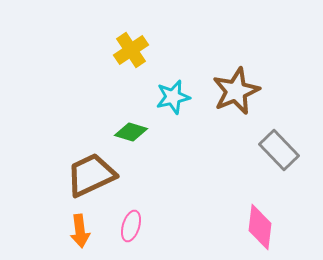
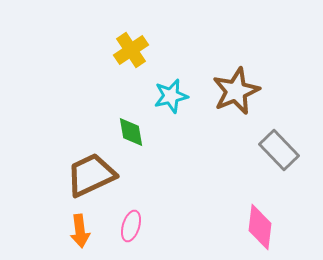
cyan star: moved 2 px left, 1 px up
green diamond: rotated 64 degrees clockwise
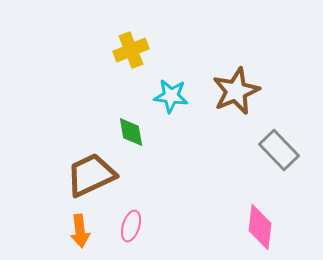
yellow cross: rotated 12 degrees clockwise
cyan star: rotated 20 degrees clockwise
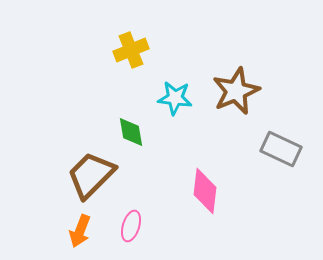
cyan star: moved 4 px right, 2 px down
gray rectangle: moved 2 px right, 1 px up; rotated 21 degrees counterclockwise
brown trapezoid: rotated 20 degrees counterclockwise
pink diamond: moved 55 px left, 36 px up
orange arrow: rotated 28 degrees clockwise
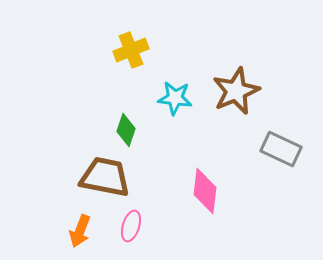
green diamond: moved 5 px left, 2 px up; rotated 28 degrees clockwise
brown trapezoid: moved 14 px right, 2 px down; rotated 56 degrees clockwise
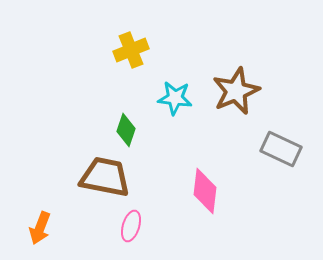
orange arrow: moved 40 px left, 3 px up
